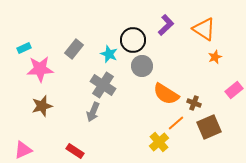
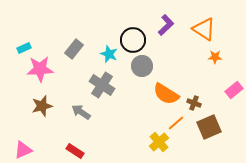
orange star: rotated 24 degrees clockwise
gray cross: moved 1 px left
gray arrow: moved 12 px left; rotated 102 degrees clockwise
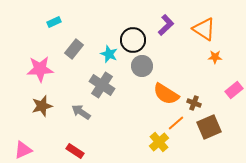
cyan rectangle: moved 30 px right, 26 px up
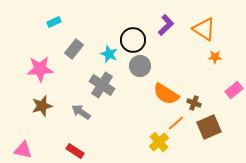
gray circle: moved 2 px left
pink triangle: rotated 36 degrees clockwise
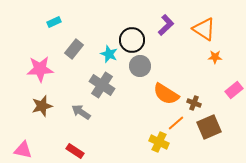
black circle: moved 1 px left
yellow cross: rotated 24 degrees counterclockwise
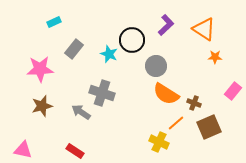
gray circle: moved 16 px right
gray cross: moved 8 px down; rotated 15 degrees counterclockwise
pink rectangle: moved 1 px left, 1 px down; rotated 12 degrees counterclockwise
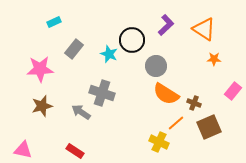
orange star: moved 1 px left, 2 px down
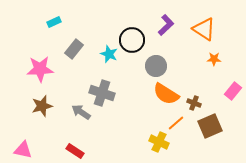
brown square: moved 1 px right, 1 px up
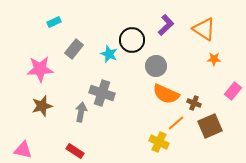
orange semicircle: rotated 8 degrees counterclockwise
gray arrow: rotated 66 degrees clockwise
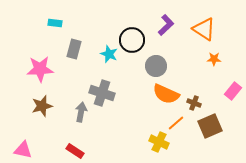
cyan rectangle: moved 1 px right, 1 px down; rotated 32 degrees clockwise
gray rectangle: rotated 24 degrees counterclockwise
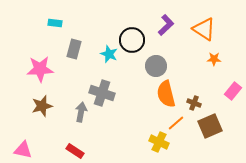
orange semicircle: rotated 52 degrees clockwise
